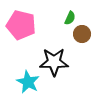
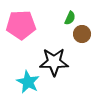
pink pentagon: rotated 16 degrees counterclockwise
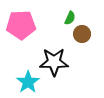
cyan star: rotated 10 degrees clockwise
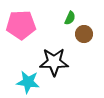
brown circle: moved 2 px right
cyan star: rotated 30 degrees counterclockwise
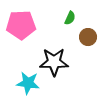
brown circle: moved 4 px right, 3 px down
cyan star: moved 1 px down
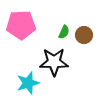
green semicircle: moved 6 px left, 14 px down
brown circle: moved 4 px left, 2 px up
cyan star: rotated 25 degrees counterclockwise
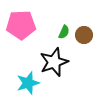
black star: rotated 20 degrees counterclockwise
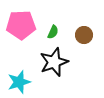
green semicircle: moved 11 px left
cyan star: moved 9 px left, 1 px up
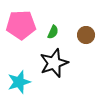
brown circle: moved 2 px right
black star: moved 1 px down
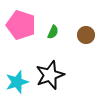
pink pentagon: rotated 20 degrees clockwise
black star: moved 4 px left, 12 px down
cyan star: moved 2 px left
